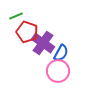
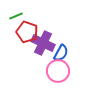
purple cross: rotated 10 degrees counterclockwise
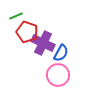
pink circle: moved 4 px down
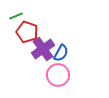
purple cross: moved 6 px down; rotated 30 degrees clockwise
